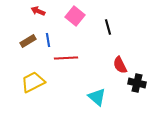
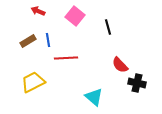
red semicircle: rotated 18 degrees counterclockwise
cyan triangle: moved 3 px left
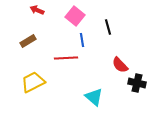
red arrow: moved 1 px left, 1 px up
blue line: moved 34 px right
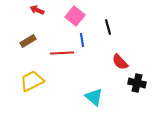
red line: moved 4 px left, 5 px up
red semicircle: moved 3 px up
yellow trapezoid: moved 1 px left, 1 px up
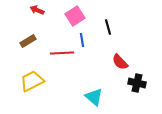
pink square: rotated 18 degrees clockwise
